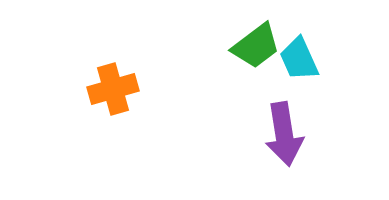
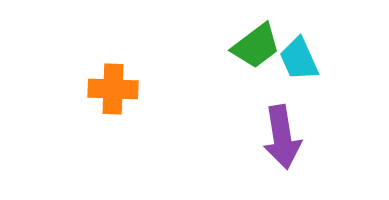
orange cross: rotated 18 degrees clockwise
purple arrow: moved 2 px left, 3 px down
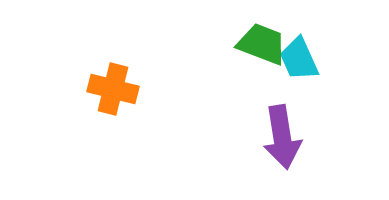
green trapezoid: moved 6 px right, 2 px up; rotated 122 degrees counterclockwise
orange cross: rotated 12 degrees clockwise
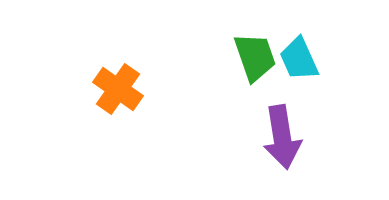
green trapezoid: moved 7 px left, 13 px down; rotated 50 degrees clockwise
orange cross: moved 5 px right; rotated 21 degrees clockwise
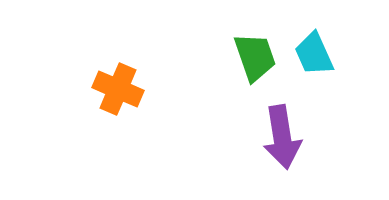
cyan trapezoid: moved 15 px right, 5 px up
orange cross: rotated 12 degrees counterclockwise
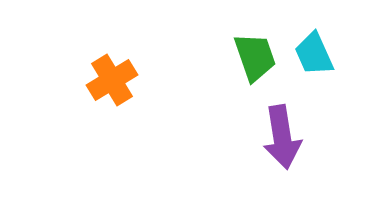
orange cross: moved 6 px left, 9 px up; rotated 36 degrees clockwise
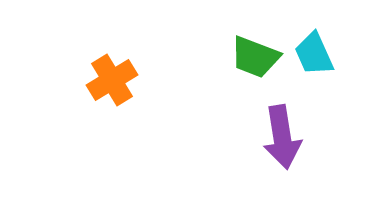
green trapezoid: rotated 130 degrees clockwise
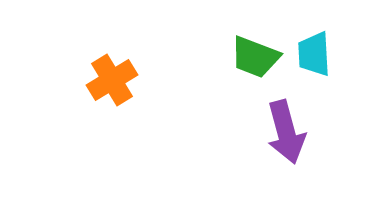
cyan trapezoid: rotated 21 degrees clockwise
purple arrow: moved 4 px right, 5 px up; rotated 6 degrees counterclockwise
